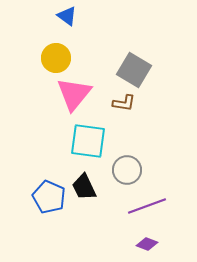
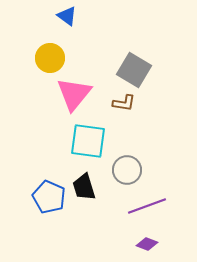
yellow circle: moved 6 px left
black trapezoid: rotated 8 degrees clockwise
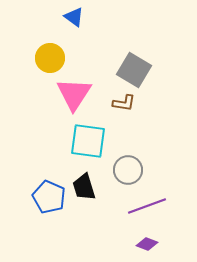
blue triangle: moved 7 px right, 1 px down
pink triangle: rotated 6 degrees counterclockwise
gray circle: moved 1 px right
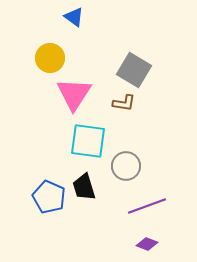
gray circle: moved 2 px left, 4 px up
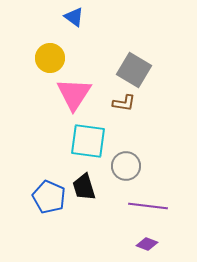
purple line: moved 1 px right; rotated 27 degrees clockwise
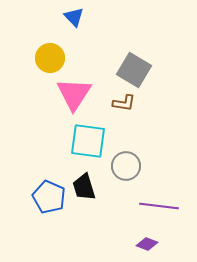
blue triangle: rotated 10 degrees clockwise
purple line: moved 11 px right
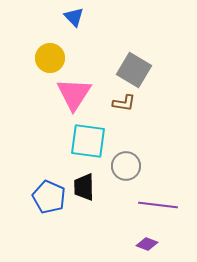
black trapezoid: rotated 16 degrees clockwise
purple line: moved 1 px left, 1 px up
